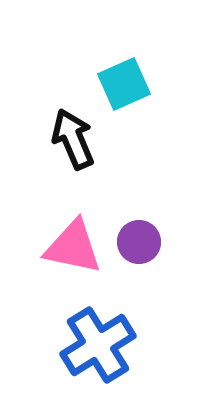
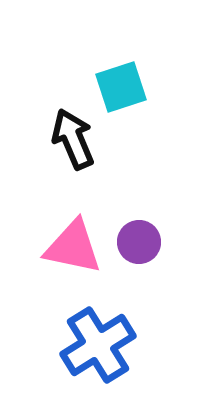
cyan square: moved 3 px left, 3 px down; rotated 6 degrees clockwise
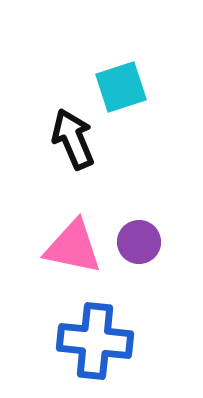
blue cross: moved 3 px left, 4 px up; rotated 38 degrees clockwise
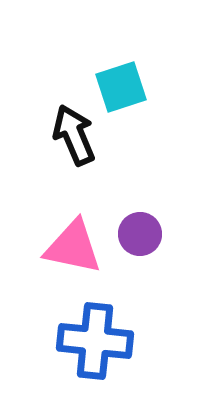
black arrow: moved 1 px right, 4 px up
purple circle: moved 1 px right, 8 px up
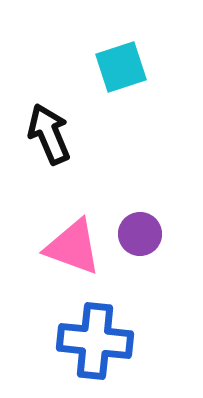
cyan square: moved 20 px up
black arrow: moved 25 px left, 1 px up
pink triangle: rotated 8 degrees clockwise
